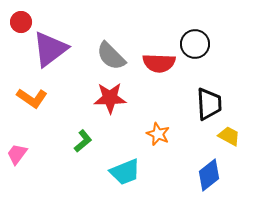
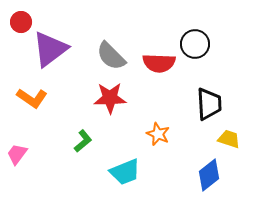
yellow trapezoid: moved 3 px down; rotated 10 degrees counterclockwise
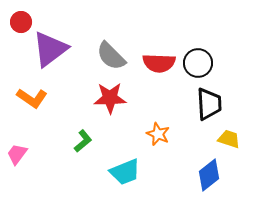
black circle: moved 3 px right, 19 px down
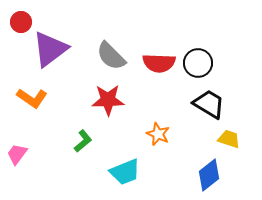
red star: moved 2 px left, 2 px down
black trapezoid: rotated 56 degrees counterclockwise
